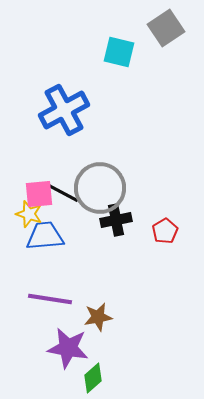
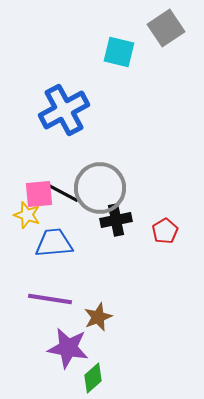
yellow star: moved 2 px left, 1 px down
blue trapezoid: moved 9 px right, 7 px down
brown star: rotated 12 degrees counterclockwise
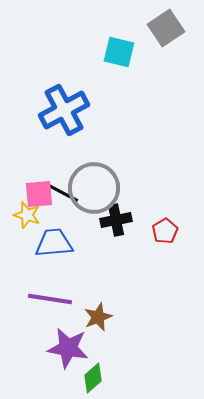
gray circle: moved 6 px left
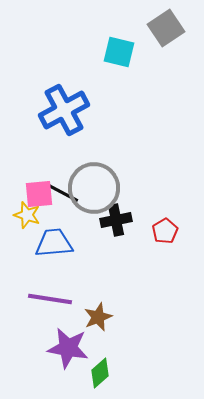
green diamond: moved 7 px right, 5 px up
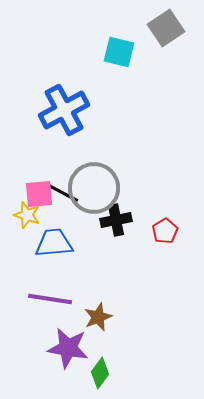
green diamond: rotated 12 degrees counterclockwise
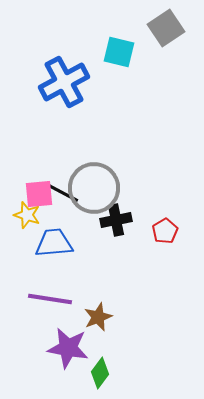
blue cross: moved 28 px up
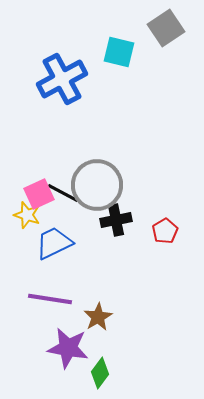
blue cross: moved 2 px left, 3 px up
gray circle: moved 3 px right, 3 px up
pink square: rotated 20 degrees counterclockwise
blue trapezoid: rotated 21 degrees counterclockwise
brown star: rotated 8 degrees counterclockwise
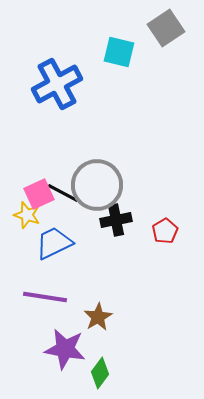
blue cross: moved 5 px left, 5 px down
purple line: moved 5 px left, 2 px up
purple star: moved 3 px left, 1 px down
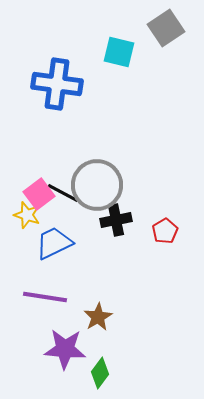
blue cross: rotated 36 degrees clockwise
pink square: rotated 12 degrees counterclockwise
purple star: rotated 6 degrees counterclockwise
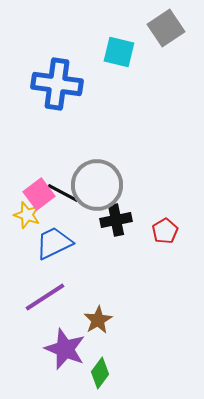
purple line: rotated 42 degrees counterclockwise
brown star: moved 3 px down
purple star: rotated 18 degrees clockwise
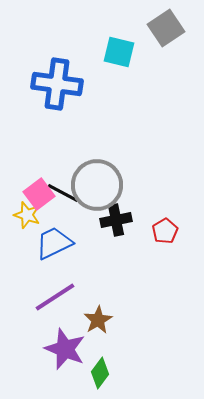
purple line: moved 10 px right
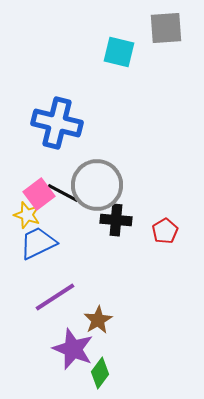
gray square: rotated 30 degrees clockwise
blue cross: moved 39 px down; rotated 6 degrees clockwise
black cross: rotated 16 degrees clockwise
blue trapezoid: moved 16 px left
purple star: moved 8 px right
